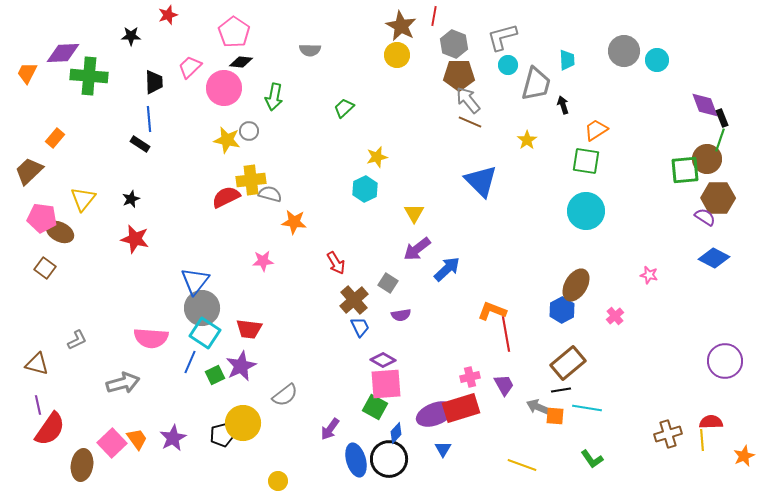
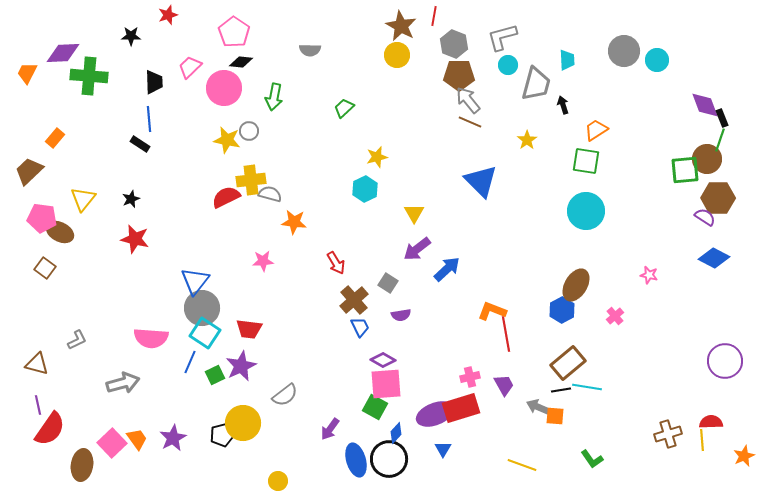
cyan line at (587, 408): moved 21 px up
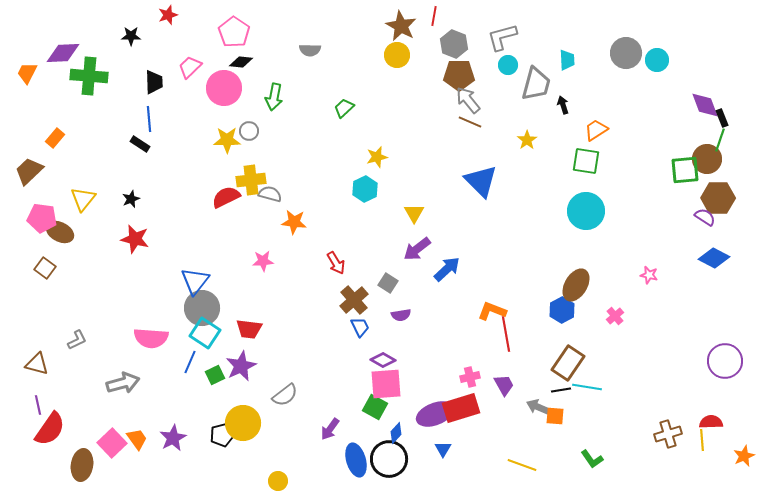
gray circle at (624, 51): moved 2 px right, 2 px down
yellow star at (227, 140): rotated 12 degrees counterclockwise
brown rectangle at (568, 363): rotated 16 degrees counterclockwise
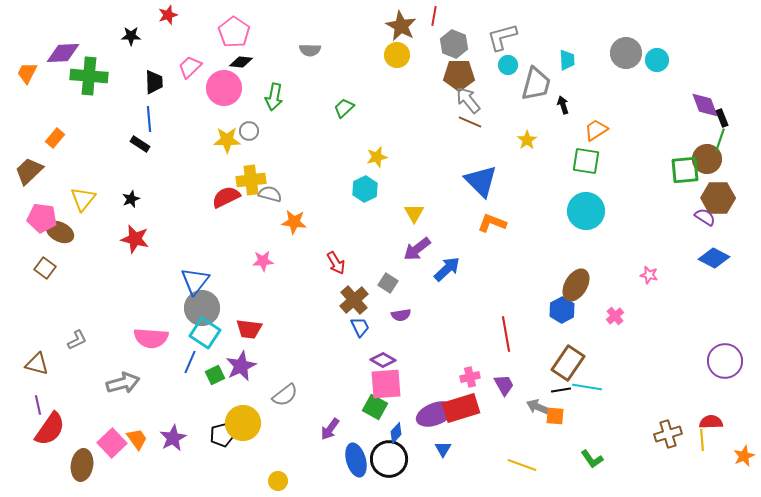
orange L-shape at (492, 311): moved 88 px up
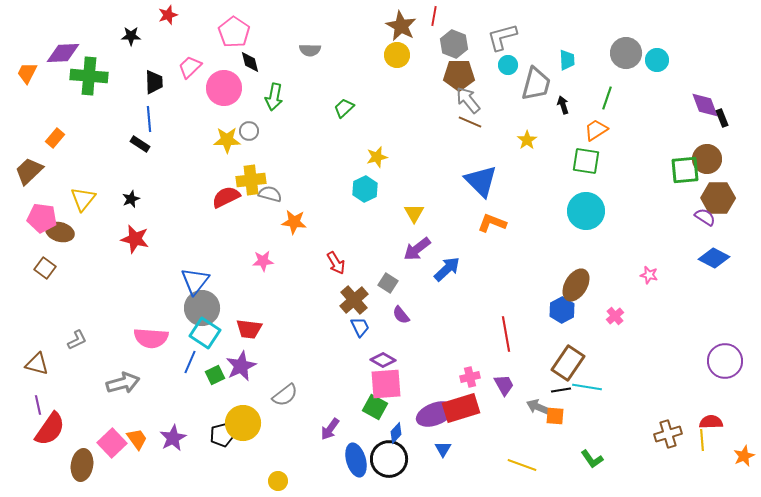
black diamond at (241, 62): moved 9 px right; rotated 70 degrees clockwise
green line at (720, 140): moved 113 px left, 42 px up
brown ellipse at (60, 232): rotated 12 degrees counterclockwise
purple semicircle at (401, 315): rotated 60 degrees clockwise
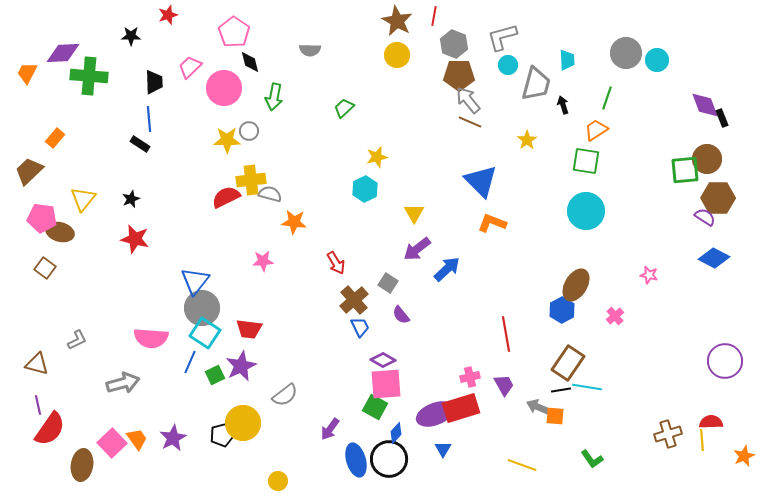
brown star at (401, 26): moved 4 px left, 5 px up
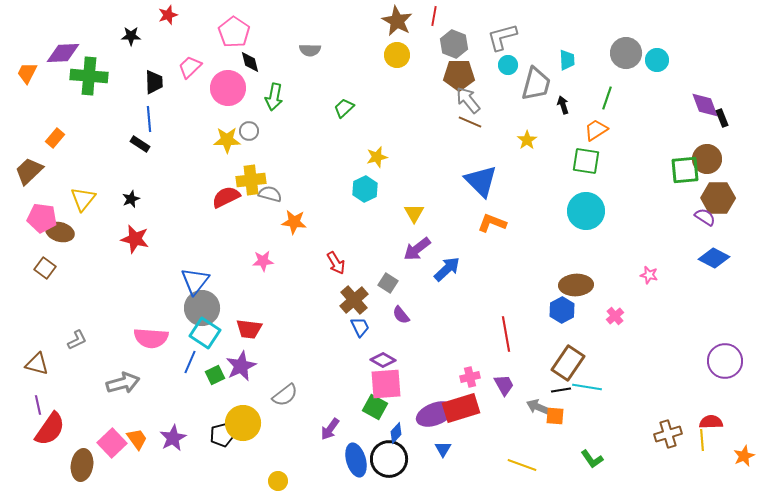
pink circle at (224, 88): moved 4 px right
brown ellipse at (576, 285): rotated 56 degrees clockwise
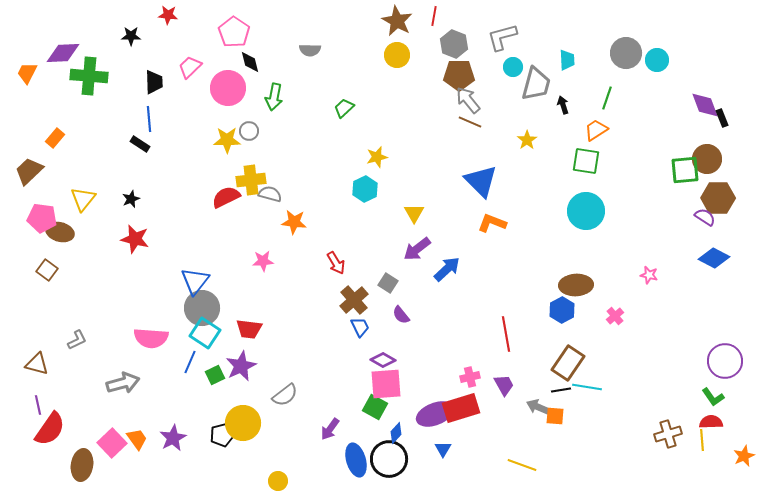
red star at (168, 15): rotated 24 degrees clockwise
cyan circle at (508, 65): moved 5 px right, 2 px down
brown square at (45, 268): moved 2 px right, 2 px down
green L-shape at (592, 459): moved 121 px right, 62 px up
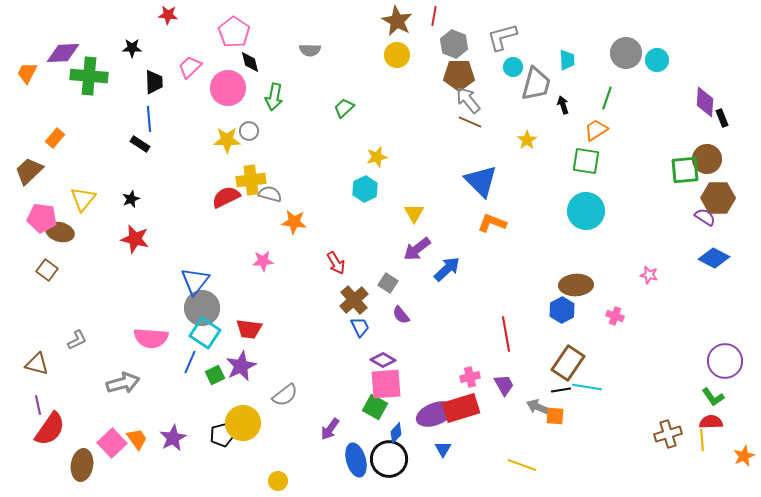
black star at (131, 36): moved 1 px right, 12 px down
purple diamond at (705, 105): moved 3 px up; rotated 24 degrees clockwise
pink cross at (615, 316): rotated 30 degrees counterclockwise
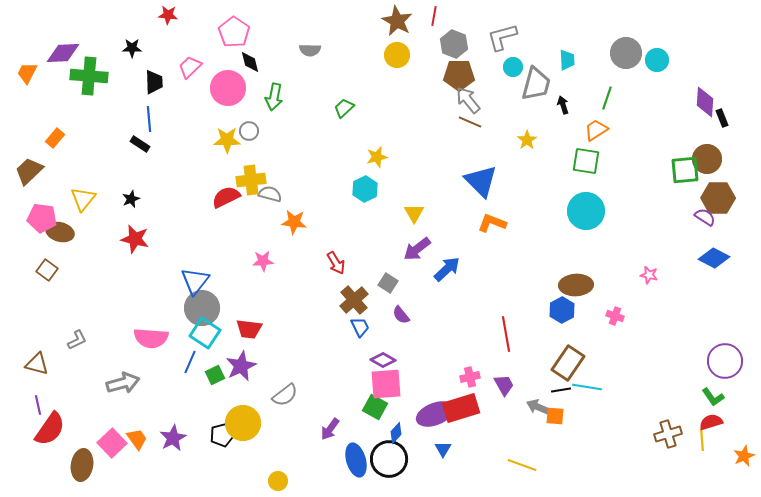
red semicircle at (711, 422): rotated 15 degrees counterclockwise
